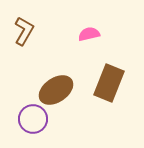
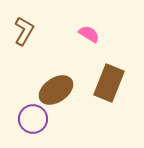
pink semicircle: rotated 45 degrees clockwise
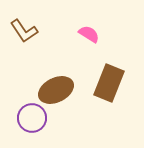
brown L-shape: rotated 116 degrees clockwise
brown ellipse: rotated 8 degrees clockwise
purple circle: moved 1 px left, 1 px up
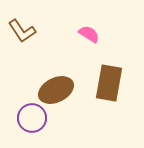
brown L-shape: moved 2 px left
brown rectangle: rotated 12 degrees counterclockwise
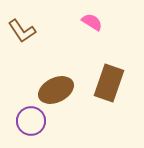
pink semicircle: moved 3 px right, 12 px up
brown rectangle: rotated 9 degrees clockwise
purple circle: moved 1 px left, 3 px down
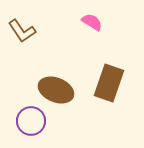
brown ellipse: rotated 48 degrees clockwise
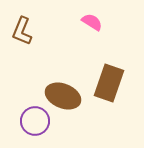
brown L-shape: rotated 56 degrees clockwise
brown ellipse: moved 7 px right, 6 px down
purple circle: moved 4 px right
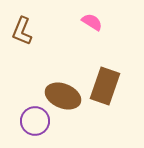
brown rectangle: moved 4 px left, 3 px down
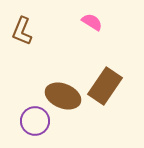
brown rectangle: rotated 15 degrees clockwise
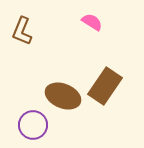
purple circle: moved 2 px left, 4 px down
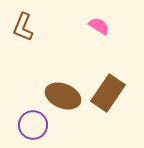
pink semicircle: moved 7 px right, 4 px down
brown L-shape: moved 1 px right, 4 px up
brown rectangle: moved 3 px right, 7 px down
